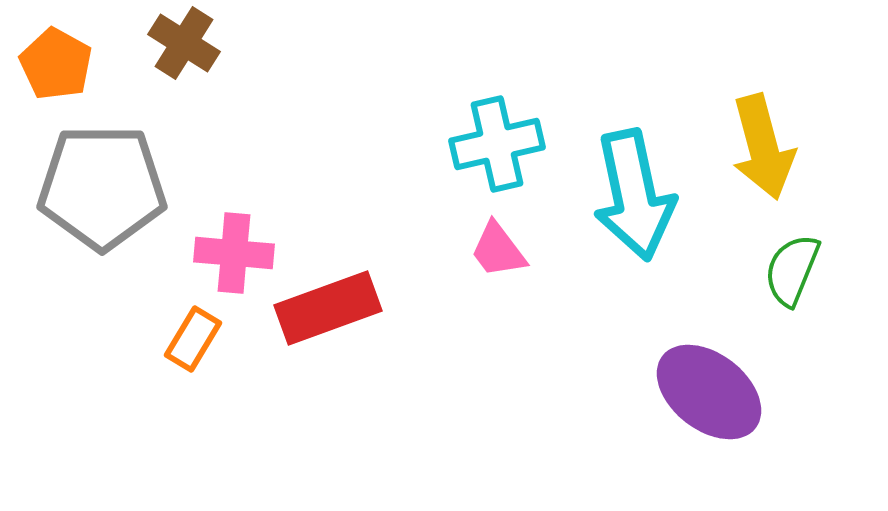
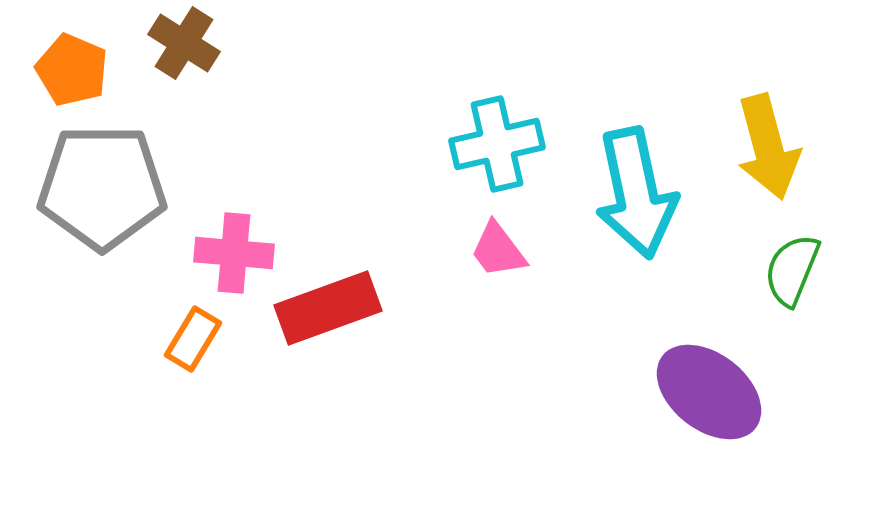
orange pentagon: moved 16 px right, 6 px down; rotated 6 degrees counterclockwise
yellow arrow: moved 5 px right
cyan arrow: moved 2 px right, 2 px up
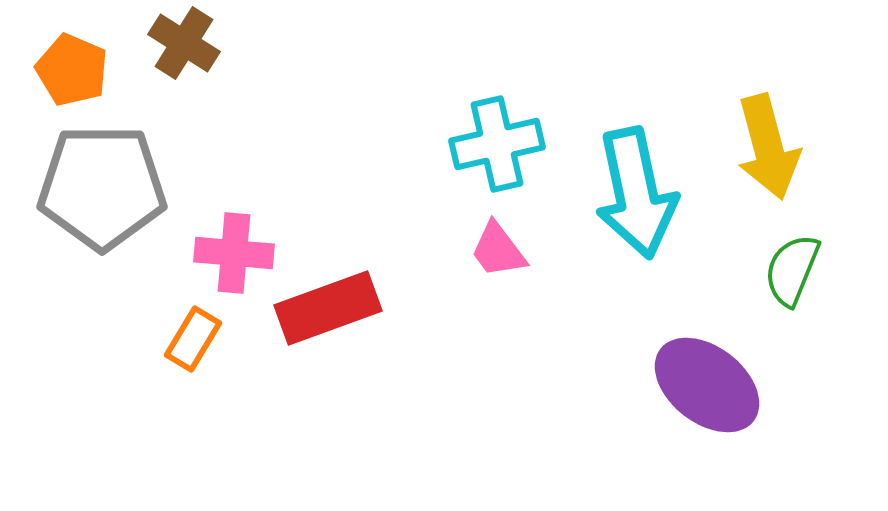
purple ellipse: moved 2 px left, 7 px up
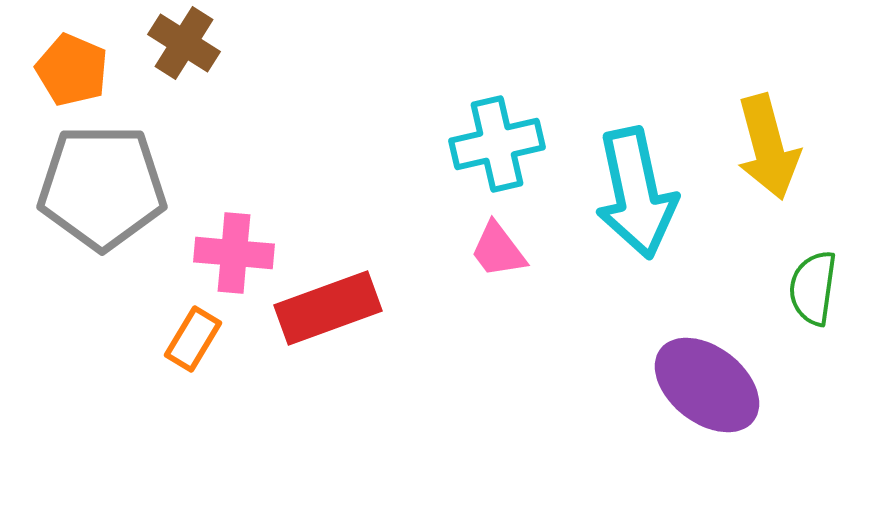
green semicircle: moved 21 px right, 18 px down; rotated 14 degrees counterclockwise
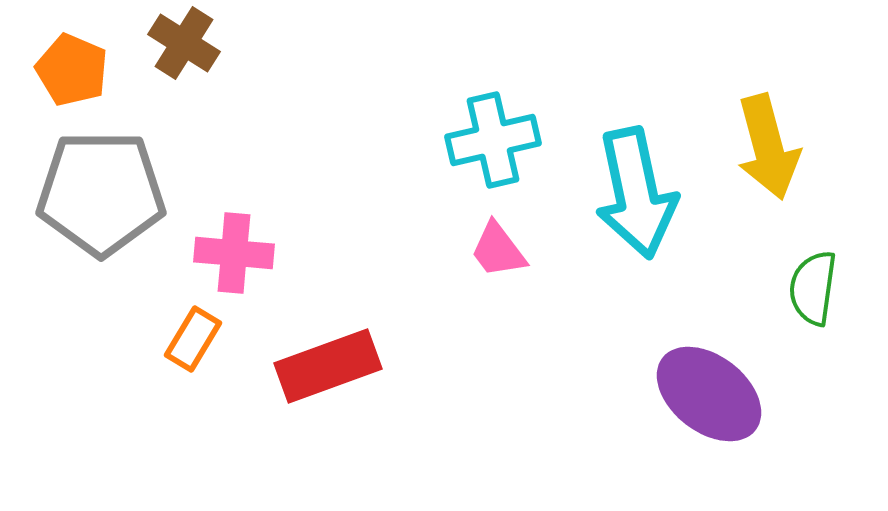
cyan cross: moved 4 px left, 4 px up
gray pentagon: moved 1 px left, 6 px down
red rectangle: moved 58 px down
purple ellipse: moved 2 px right, 9 px down
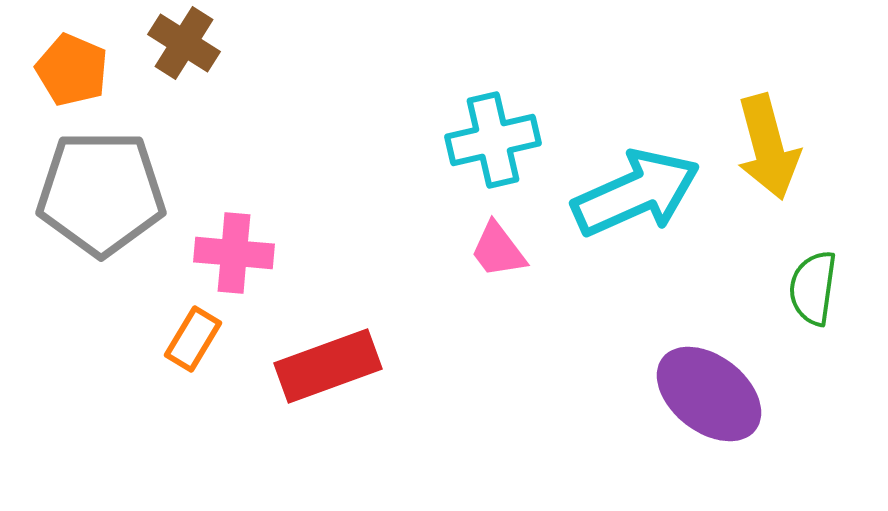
cyan arrow: rotated 102 degrees counterclockwise
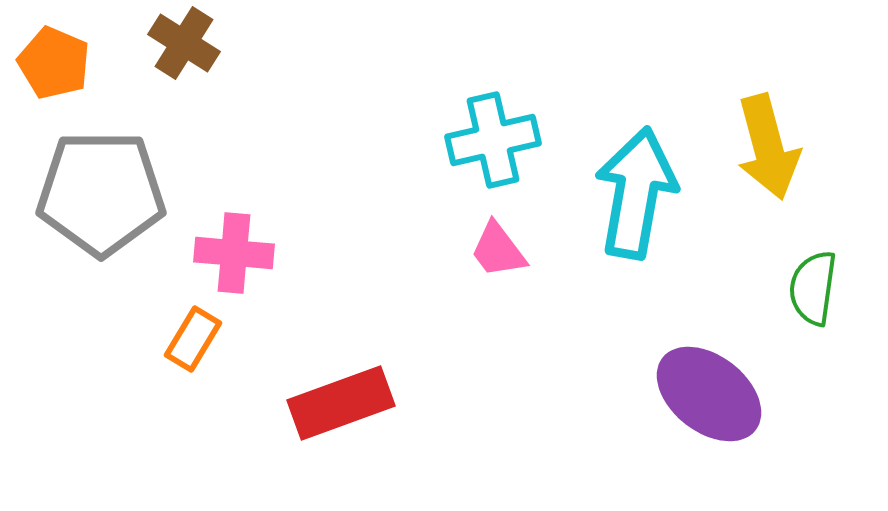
orange pentagon: moved 18 px left, 7 px up
cyan arrow: rotated 56 degrees counterclockwise
red rectangle: moved 13 px right, 37 px down
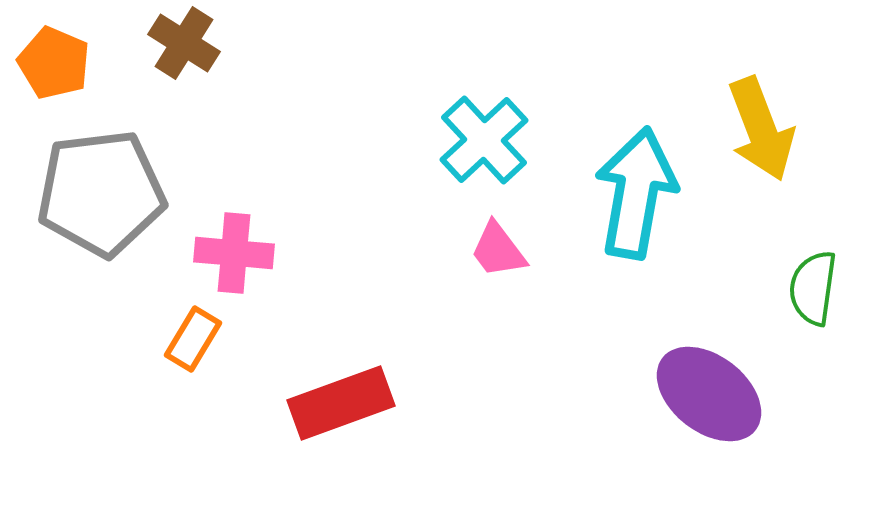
cyan cross: moved 9 px left; rotated 30 degrees counterclockwise
yellow arrow: moved 7 px left, 18 px up; rotated 6 degrees counterclockwise
gray pentagon: rotated 7 degrees counterclockwise
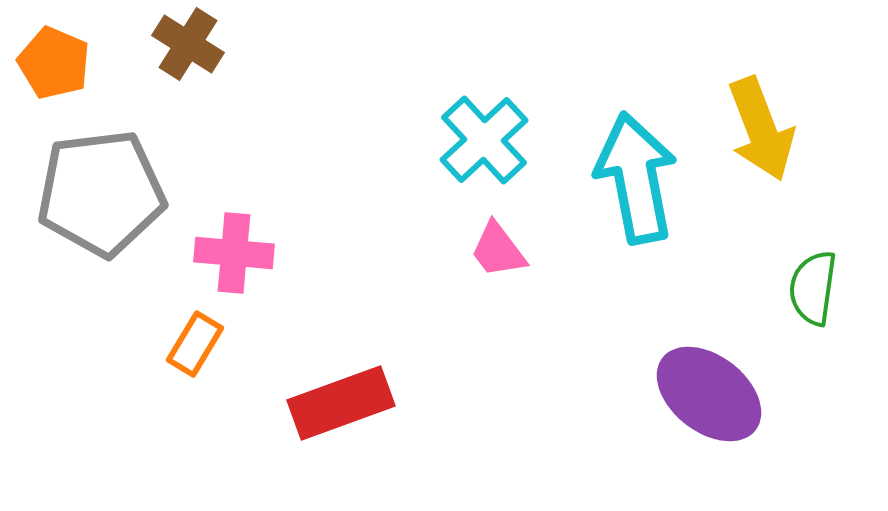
brown cross: moved 4 px right, 1 px down
cyan arrow: moved 15 px up; rotated 21 degrees counterclockwise
orange rectangle: moved 2 px right, 5 px down
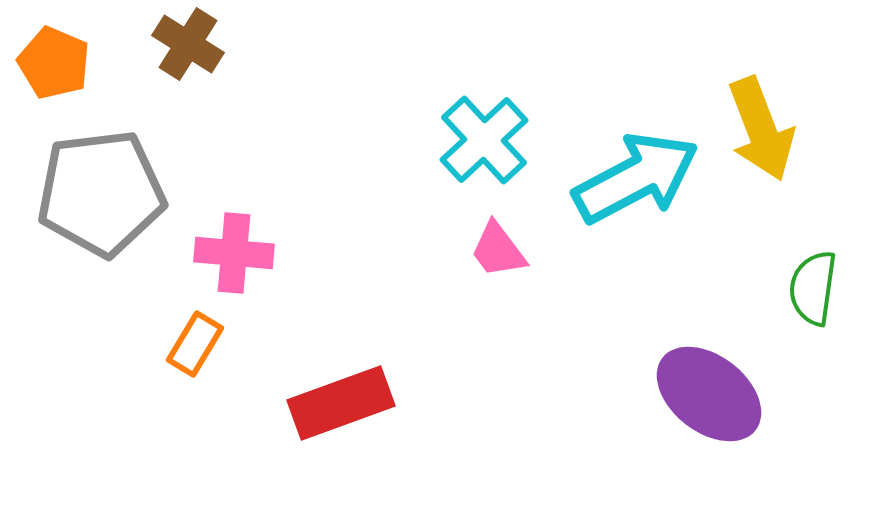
cyan arrow: rotated 73 degrees clockwise
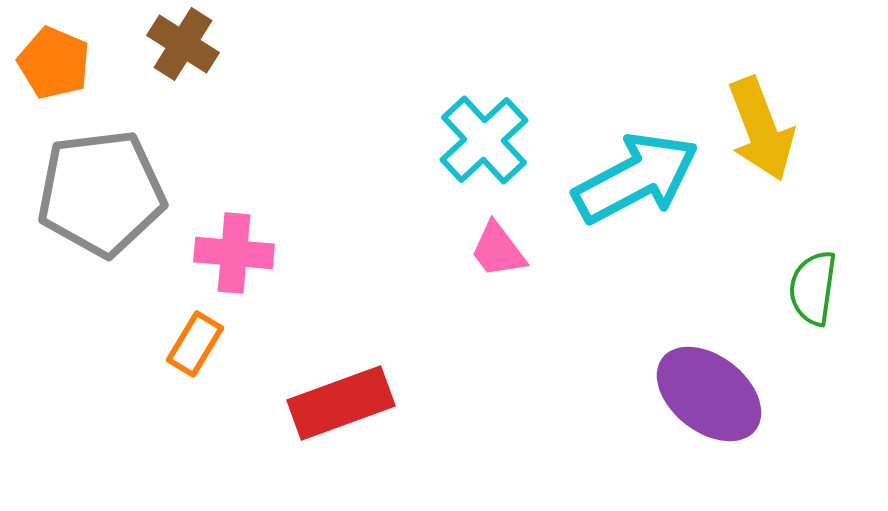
brown cross: moved 5 px left
